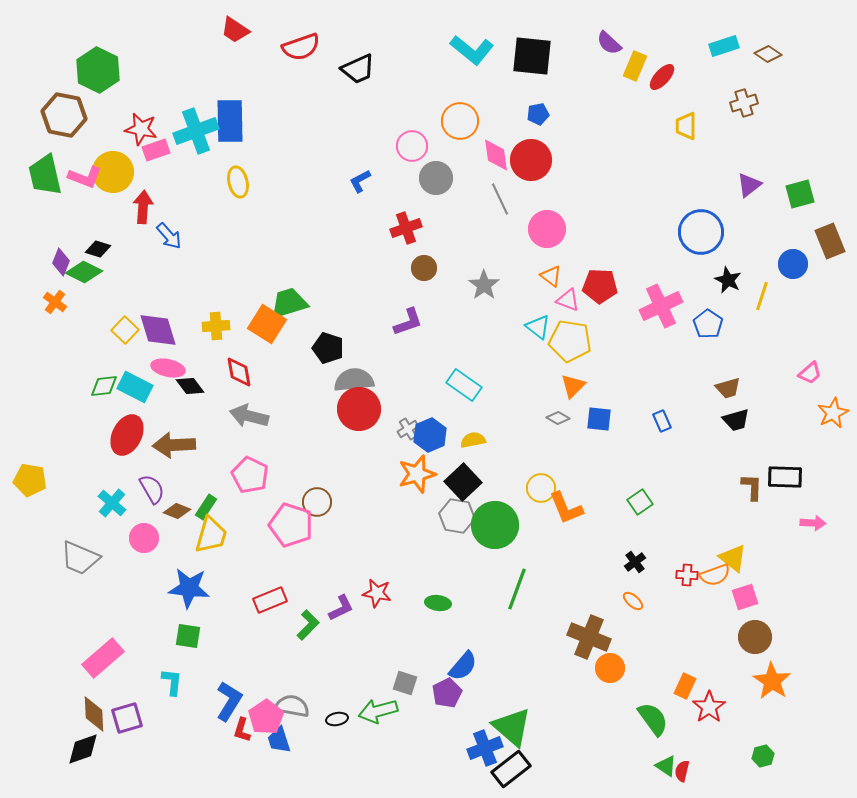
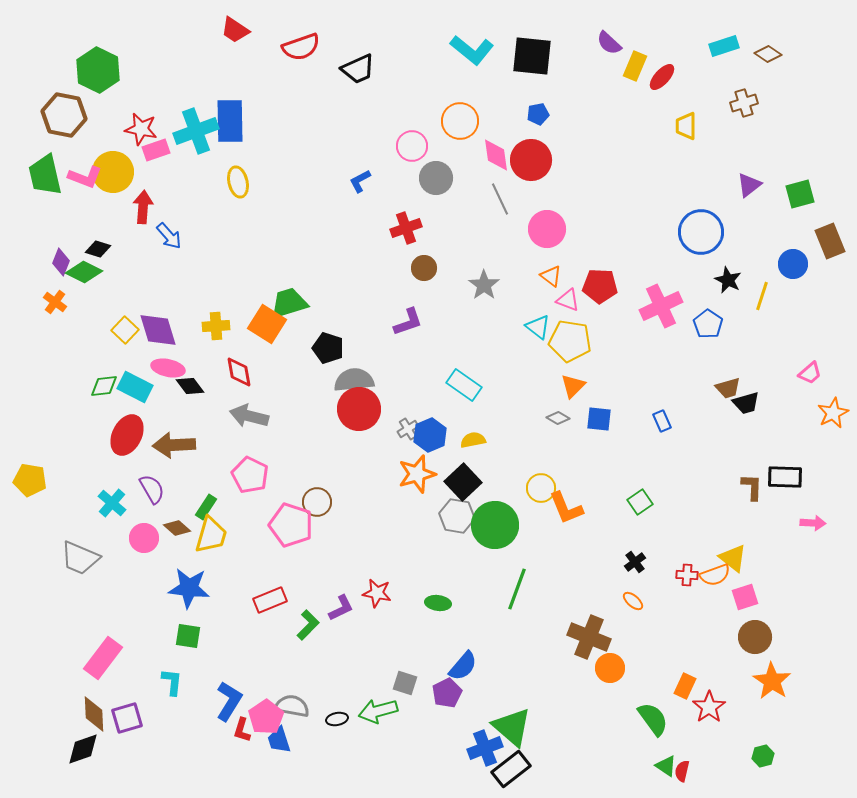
black trapezoid at (736, 420): moved 10 px right, 17 px up
brown diamond at (177, 511): moved 17 px down; rotated 20 degrees clockwise
pink rectangle at (103, 658): rotated 12 degrees counterclockwise
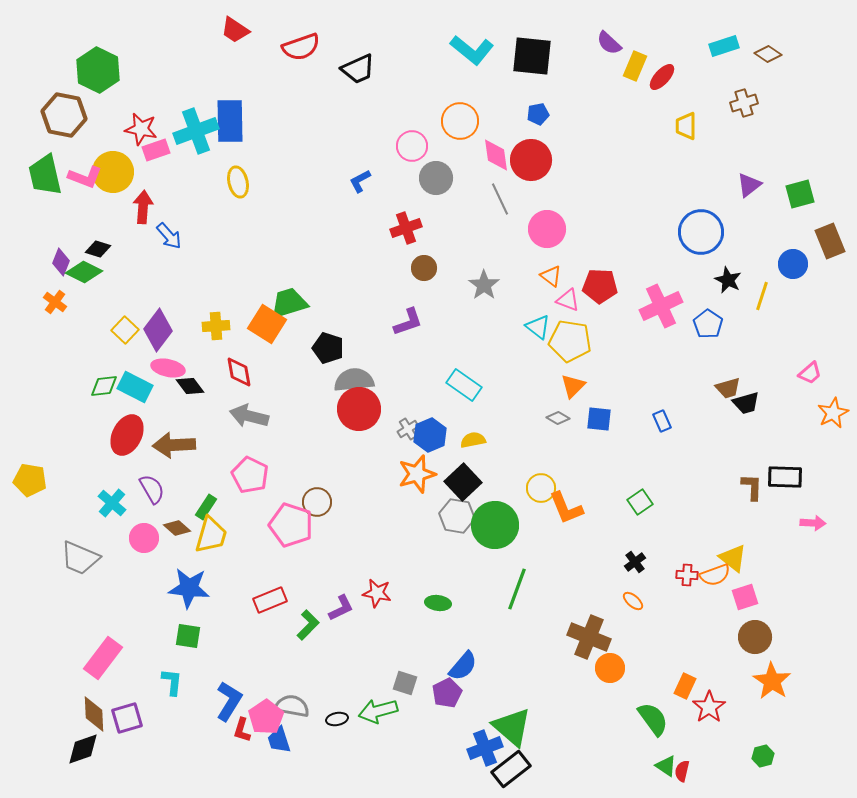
purple diamond at (158, 330): rotated 54 degrees clockwise
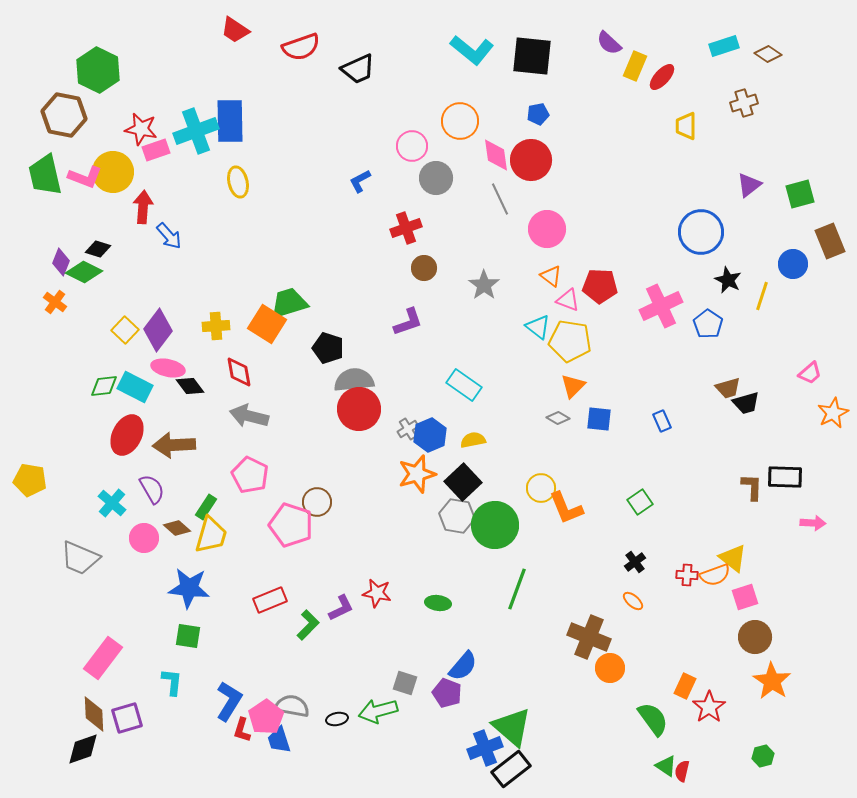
purple pentagon at (447, 693): rotated 24 degrees counterclockwise
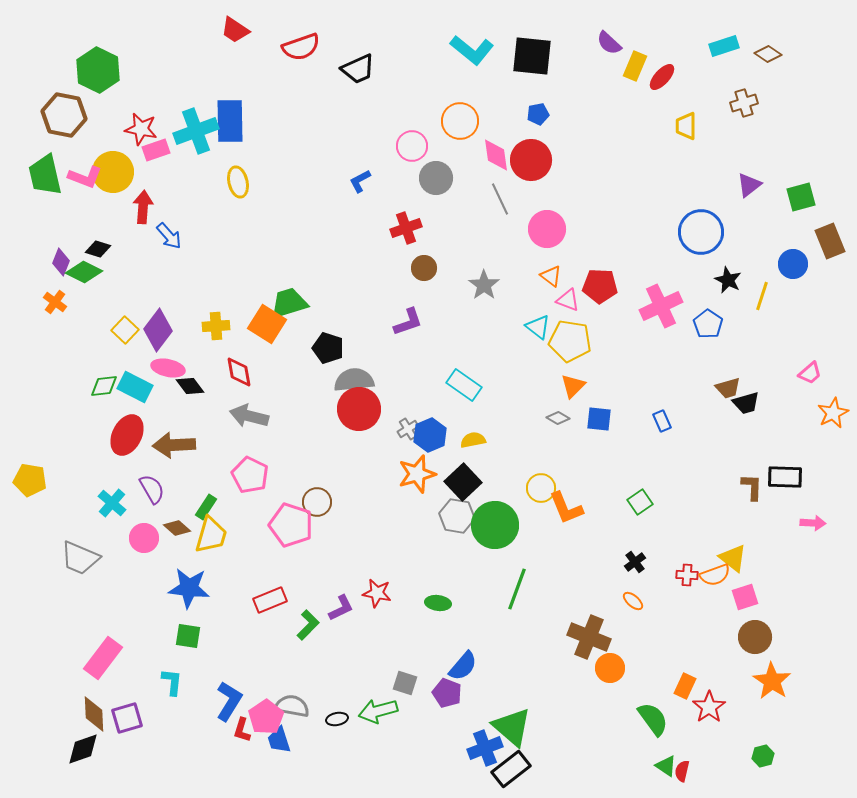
green square at (800, 194): moved 1 px right, 3 px down
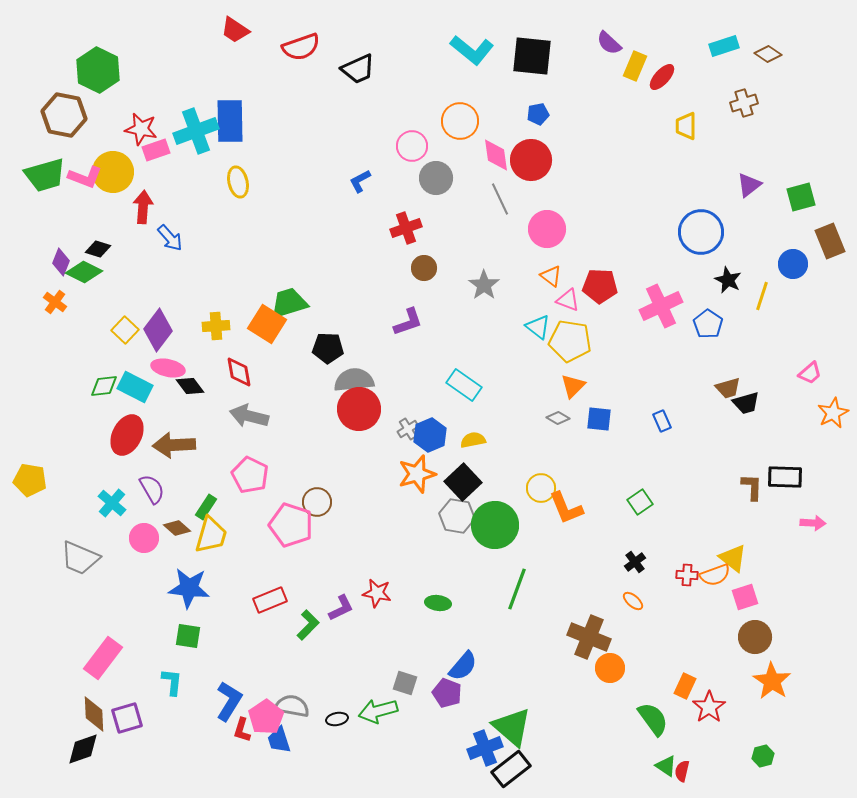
green trapezoid at (45, 175): rotated 93 degrees counterclockwise
blue arrow at (169, 236): moved 1 px right, 2 px down
black pentagon at (328, 348): rotated 16 degrees counterclockwise
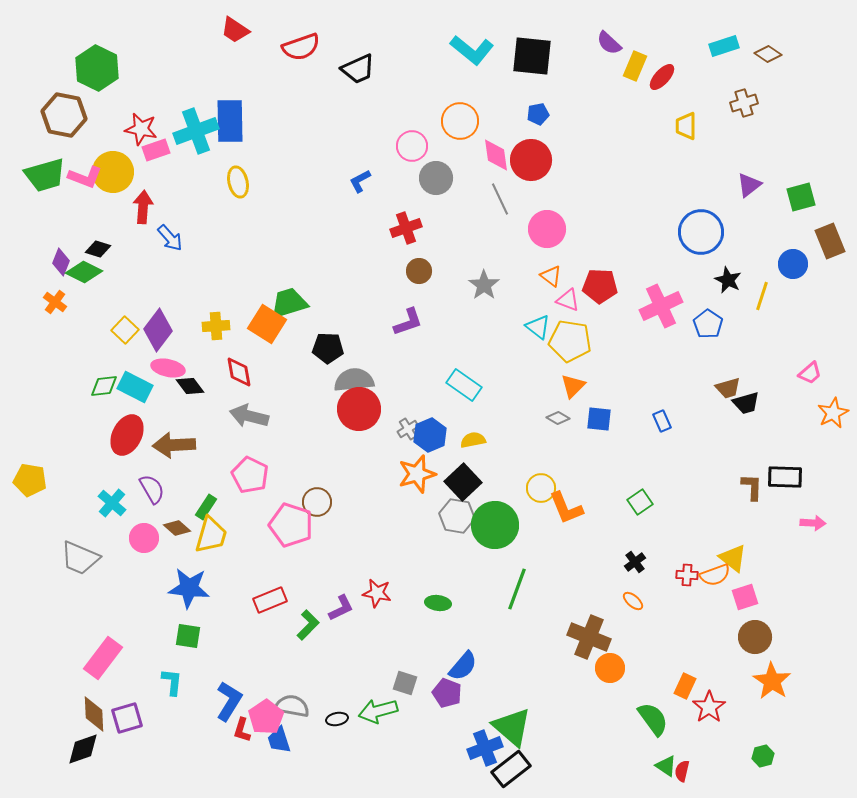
green hexagon at (98, 70): moved 1 px left, 2 px up
brown circle at (424, 268): moved 5 px left, 3 px down
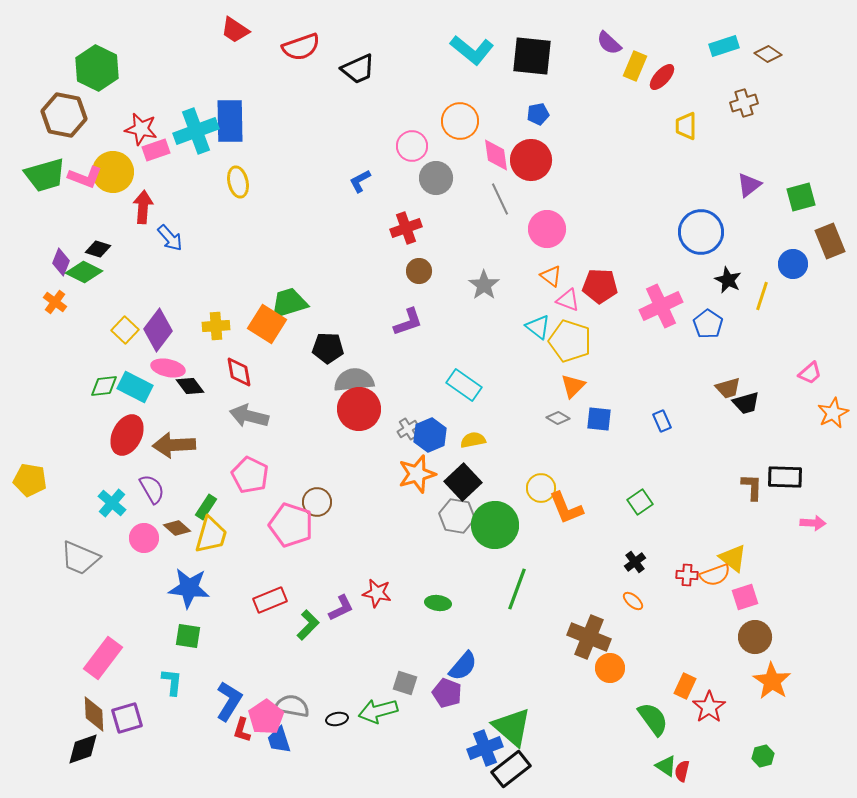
yellow pentagon at (570, 341): rotated 9 degrees clockwise
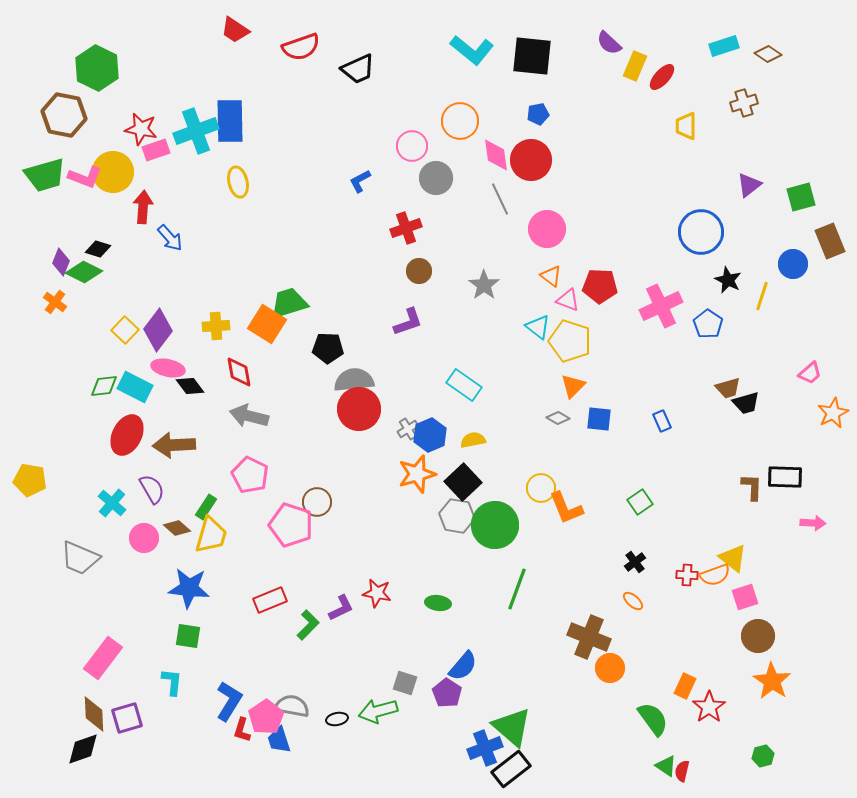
brown circle at (755, 637): moved 3 px right, 1 px up
purple pentagon at (447, 693): rotated 12 degrees clockwise
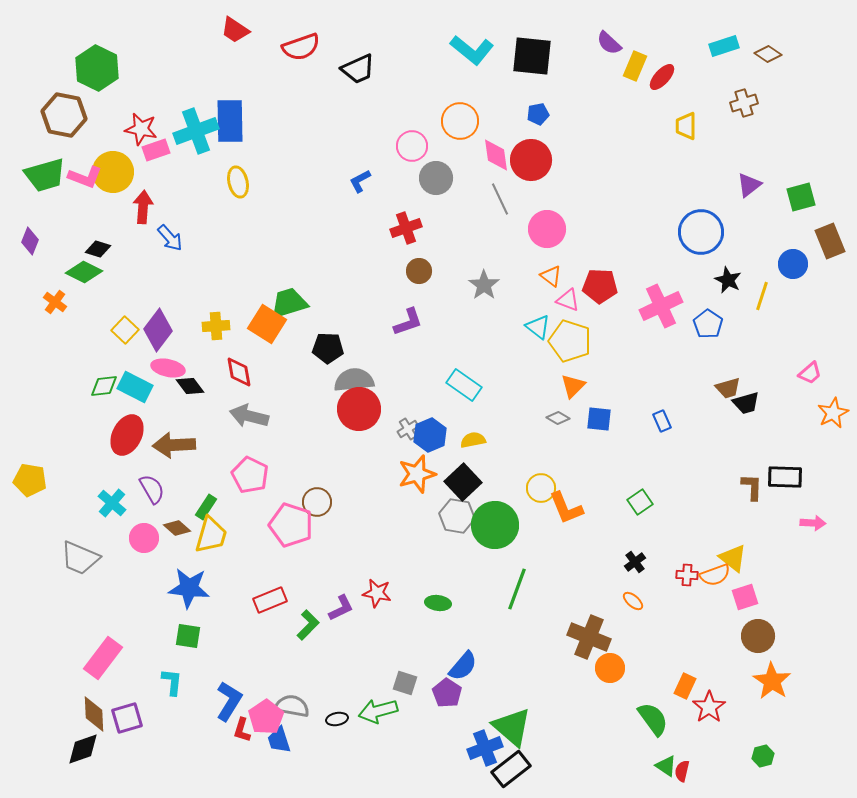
purple diamond at (61, 262): moved 31 px left, 21 px up
